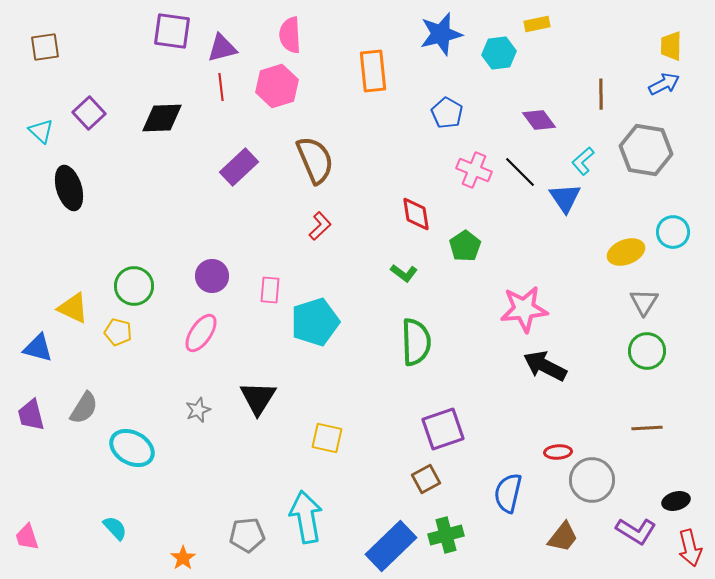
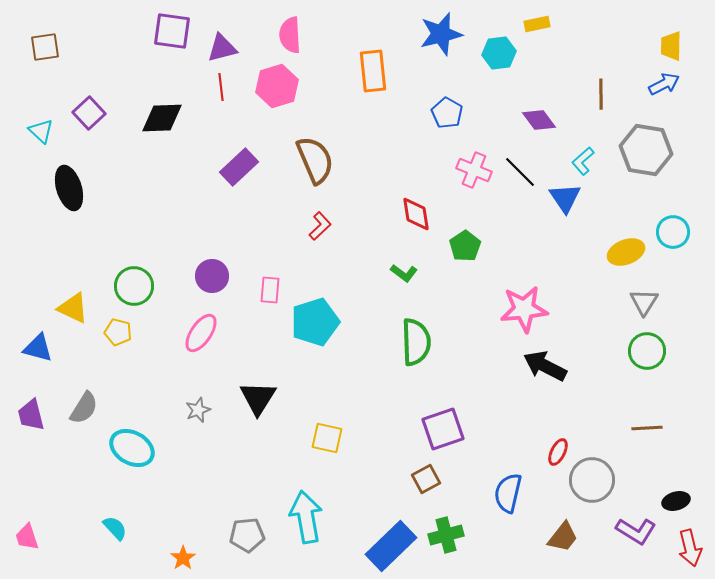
red ellipse at (558, 452): rotated 60 degrees counterclockwise
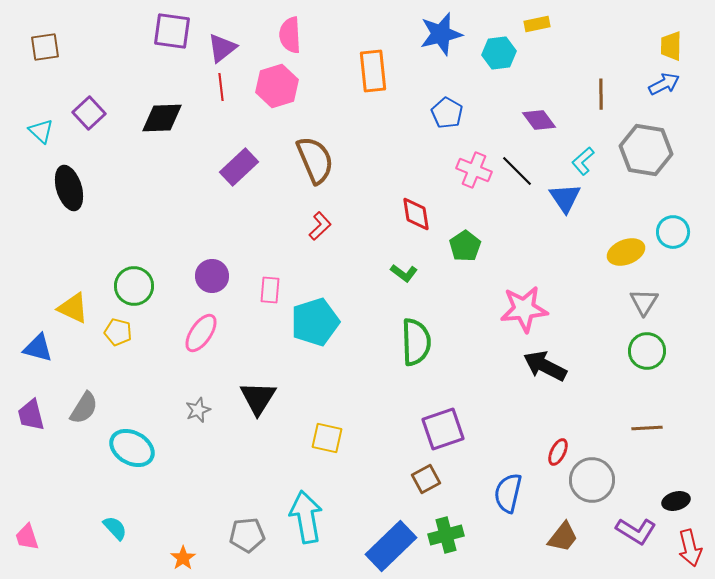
purple triangle at (222, 48): rotated 24 degrees counterclockwise
black line at (520, 172): moved 3 px left, 1 px up
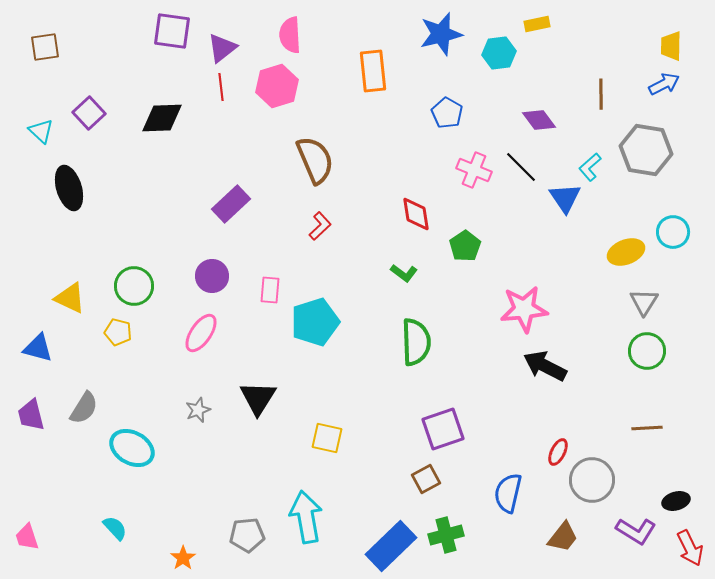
cyan L-shape at (583, 161): moved 7 px right, 6 px down
purple rectangle at (239, 167): moved 8 px left, 37 px down
black line at (517, 171): moved 4 px right, 4 px up
yellow triangle at (73, 308): moved 3 px left, 10 px up
red arrow at (690, 548): rotated 12 degrees counterclockwise
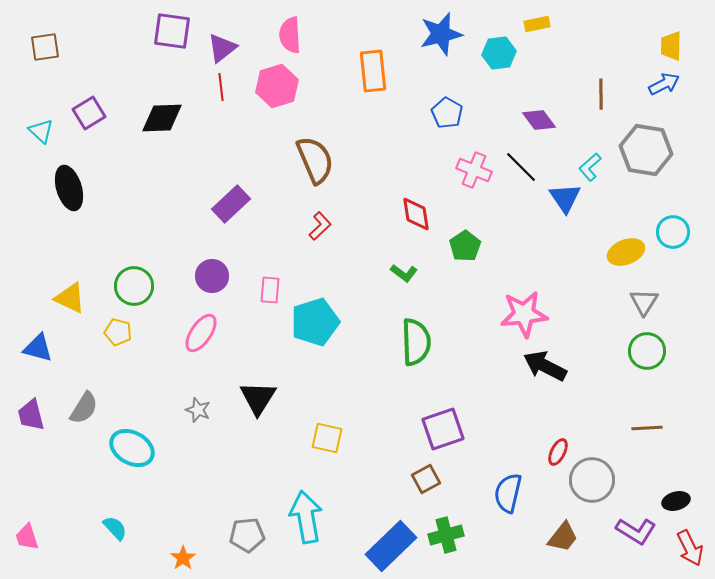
purple square at (89, 113): rotated 12 degrees clockwise
pink star at (524, 309): moved 5 px down
gray star at (198, 410): rotated 30 degrees counterclockwise
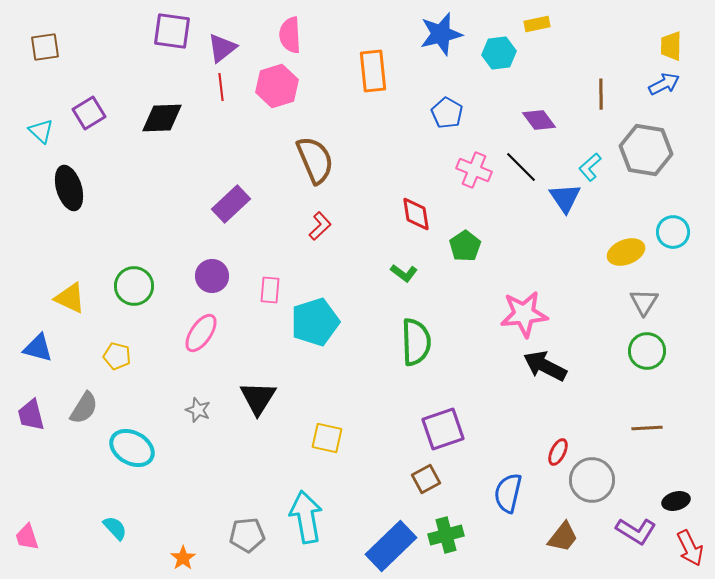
yellow pentagon at (118, 332): moved 1 px left, 24 px down
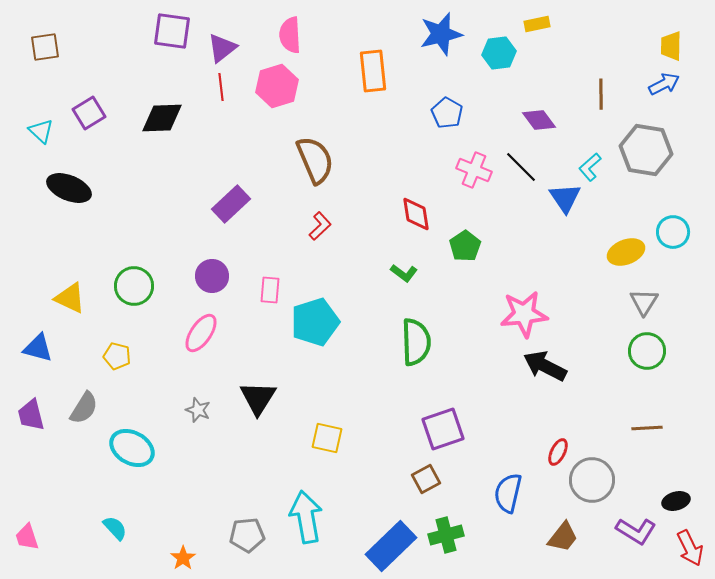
black ellipse at (69, 188): rotated 51 degrees counterclockwise
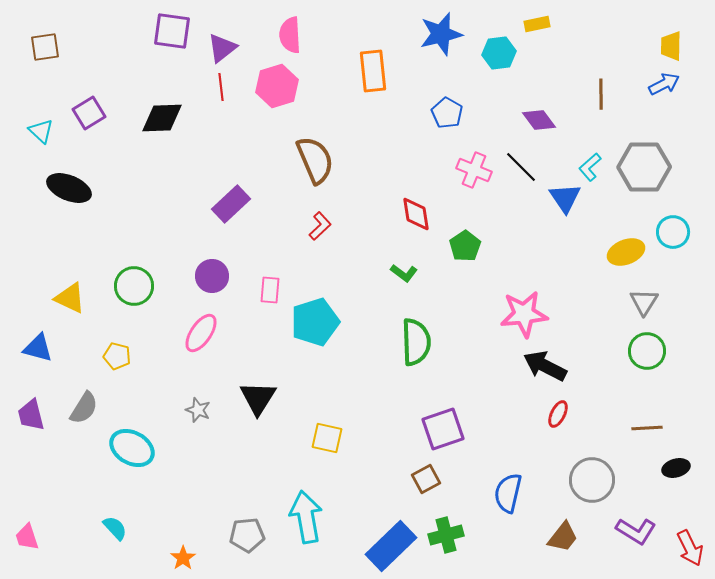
gray hexagon at (646, 150): moved 2 px left, 17 px down; rotated 9 degrees counterclockwise
red ellipse at (558, 452): moved 38 px up
black ellipse at (676, 501): moved 33 px up
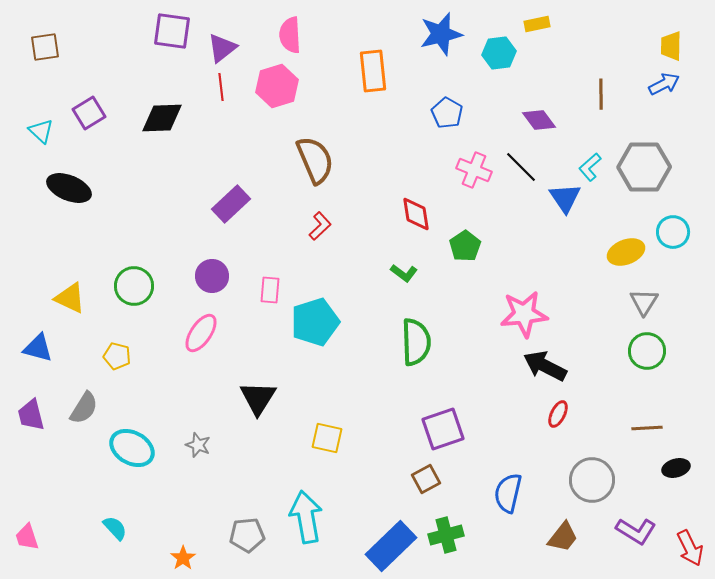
gray star at (198, 410): moved 35 px down
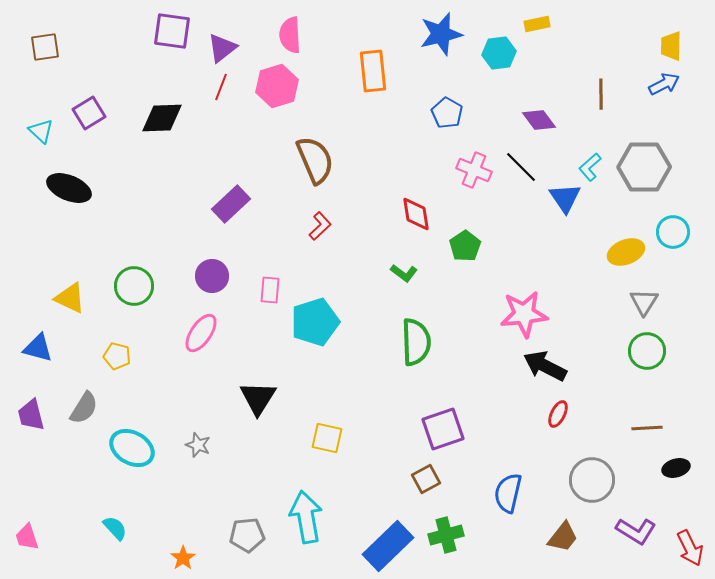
red line at (221, 87): rotated 28 degrees clockwise
blue rectangle at (391, 546): moved 3 px left
